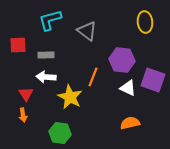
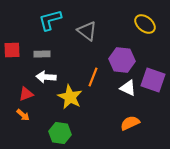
yellow ellipse: moved 2 px down; rotated 45 degrees counterclockwise
red square: moved 6 px left, 5 px down
gray rectangle: moved 4 px left, 1 px up
red triangle: rotated 42 degrees clockwise
orange arrow: rotated 40 degrees counterclockwise
orange semicircle: rotated 12 degrees counterclockwise
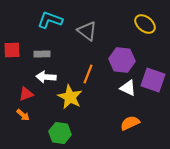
cyan L-shape: rotated 35 degrees clockwise
orange line: moved 5 px left, 3 px up
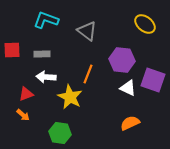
cyan L-shape: moved 4 px left
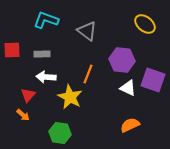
red triangle: moved 2 px right, 1 px down; rotated 28 degrees counterclockwise
orange semicircle: moved 2 px down
